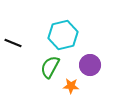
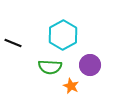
cyan hexagon: rotated 16 degrees counterclockwise
green semicircle: rotated 115 degrees counterclockwise
orange star: rotated 21 degrees clockwise
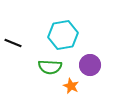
cyan hexagon: rotated 20 degrees clockwise
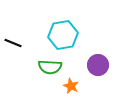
purple circle: moved 8 px right
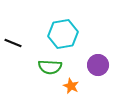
cyan hexagon: moved 1 px up
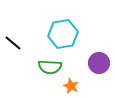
black line: rotated 18 degrees clockwise
purple circle: moved 1 px right, 2 px up
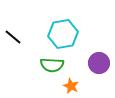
black line: moved 6 px up
green semicircle: moved 2 px right, 2 px up
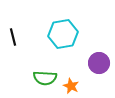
black line: rotated 36 degrees clockwise
green semicircle: moved 7 px left, 13 px down
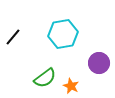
black line: rotated 54 degrees clockwise
green semicircle: rotated 40 degrees counterclockwise
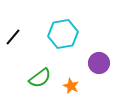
green semicircle: moved 5 px left
